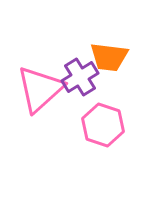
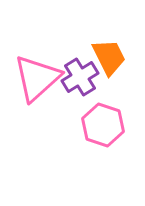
orange trapezoid: rotated 123 degrees counterclockwise
pink triangle: moved 3 px left, 11 px up
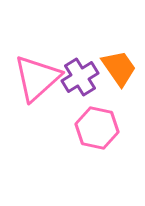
orange trapezoid: moved 10 px right, 11 px down; rotated 9 degrees counterclockwise
pink hexagon: moved 6 px left, 3 px down; rotated 6 degrees counterclockwise
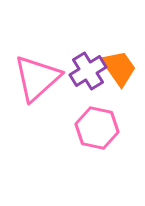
purple cross: moved 8 px right, 6 px up
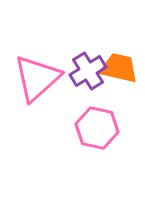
orange trapezoid: rotated 42 degrees counterclockwise
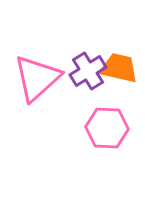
pink hexagon: moved 10 px right; rotated 9 degrees counterclockwise
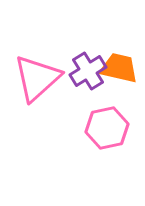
pink hexagon: rotated 15 degrees counterclockwise
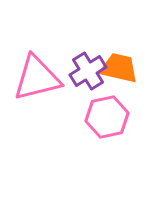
pink triangle: rotated 28 degrees clockwise
pink hexagon: moved 11 px up
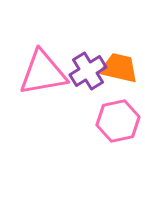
pink triangle: moved 6 px right, 5 px up; rotated 4 degrees clockwise
pink hexagon: moved 11 px right, 4 px down
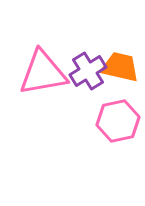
orange trapezoid: moved 1 px right, 1 px up
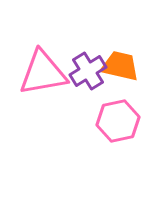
orange trapezoid: moved 1 px up
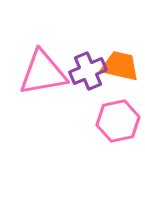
purple cross: rotated 9 degrees clockwise
